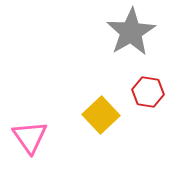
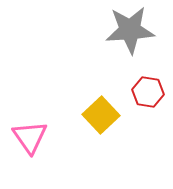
gray star: moved 1 px left, 2 px up; rotated 27 degrees clockwise
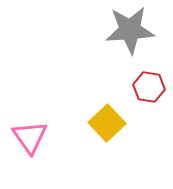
red hexagon: moved 1 px right, 5 px up
yellow square: moved 6 px right, 8 px down
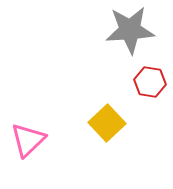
red hexagon: moved 1 px right, 5 px up
pink triangle: moved 2 px left, 3 px down; rotated 21 degrees clockwise
